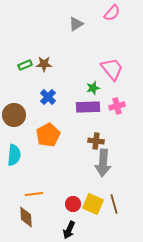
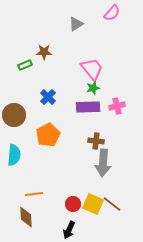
brown star: moved 12 px up
pink trapezoid: moved 20 px left
brown line: moved 2 px left; rotated 36 degrees counterclockwise
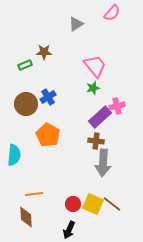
pink trapezoid: moved 3 px right, 3 px up
blue cross: rotated 14 degrees clockwise
purple rectangle: moved 12 px right, 10 px down; rotated 40 degrees counterclockwise
brown circle: moved 12 px right, 11 px up
orange pentagon: rotated 15 degrees counterclockwise
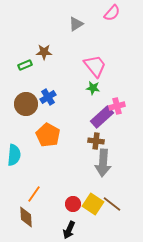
green star: rotated 24 degrees clockwise
purple rectangle: moved 2 px right
orange line: rotated 48 degrees counterclockwise
yellow square: rotated 10 degrees clockwise
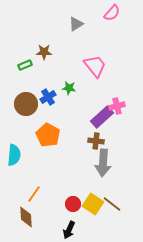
green star: moved 24 px left
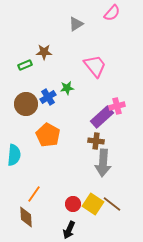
green star: moved 2 px left; rotated 16 degrees counterclockwise
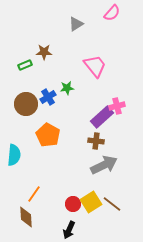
gray arrow: moved 1 px right, 2 px down; rotated 120 degrees counterclockwise
yellow square: moved 2 px left, 2 px up; rotated 25 degrees clockwise
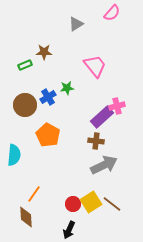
brown circle: moved 1 px left, 1 px down
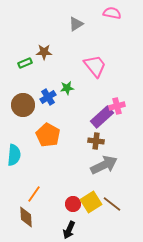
pink semicircle: rotated 120 degrees counterclockwise
green rectangle: moved 2 px up
brown circle: moved 2 px left
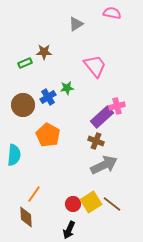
brown cross: rotated 14 degrees clockwise
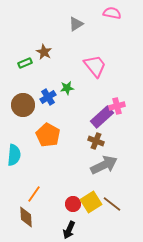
brown star: rotated 28 degrees clockwise
